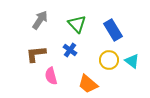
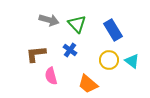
gray arrow: moved 9 px right; rotated 72 degrees clockwise
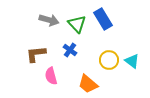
blue rectangle: moved 10 px left, 11 px up
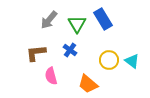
gray arrow: rotated 114 degrees clockwise
green triangle: rotated 12 degrees clockwise
brown L-shape: moved 1 px up
